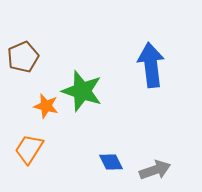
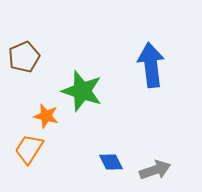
brown pentagon: moved 1 px right
orange star: moved 10 px down
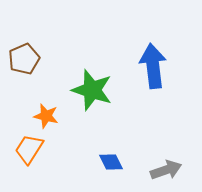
brown pentagon: moved 2 px down
blue arrow: moved 2 px right, 1 px down
green star: moved 10 px right, 1 px up
gray arrow: moved 11 px right
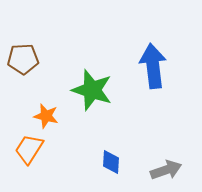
brown pentagon: moved 1 px left; rotated 20 degrees clockwise
blue diamond: rotated 30 degrees clockwise
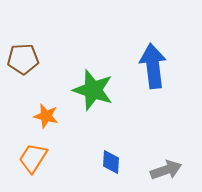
green star: moved 1 px right
orange trapezoid: moved 4 px right, 9 px down
